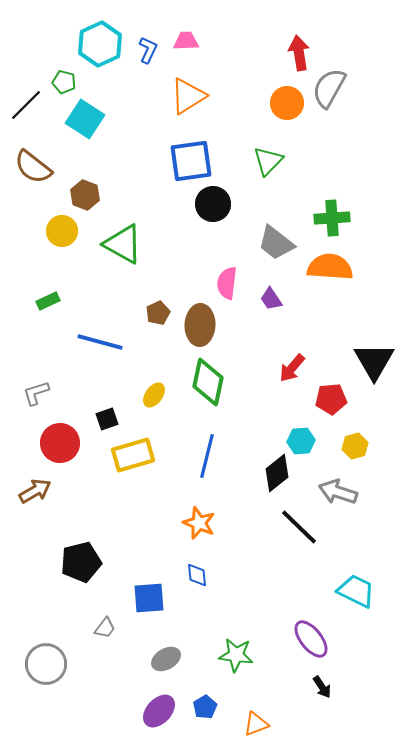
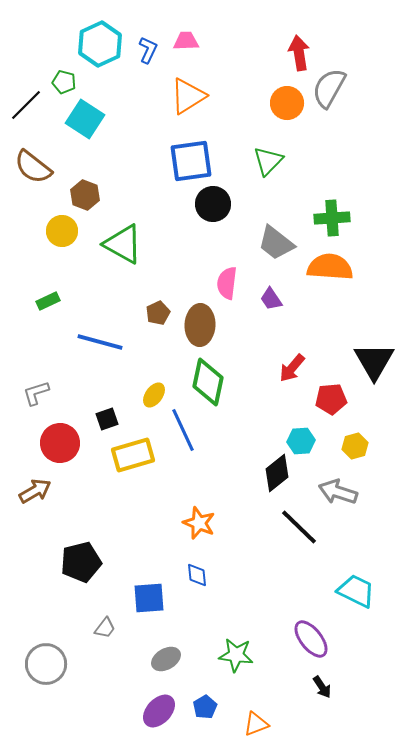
blue line at (207, 456): moved 24 px left, 26 px up; rotated 39 degrees counterclockwise
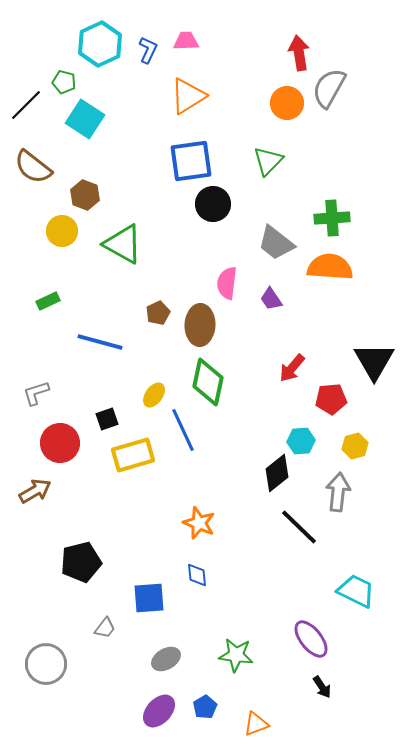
gray arrow at (338, 492): rotated 78 degrees clockwise
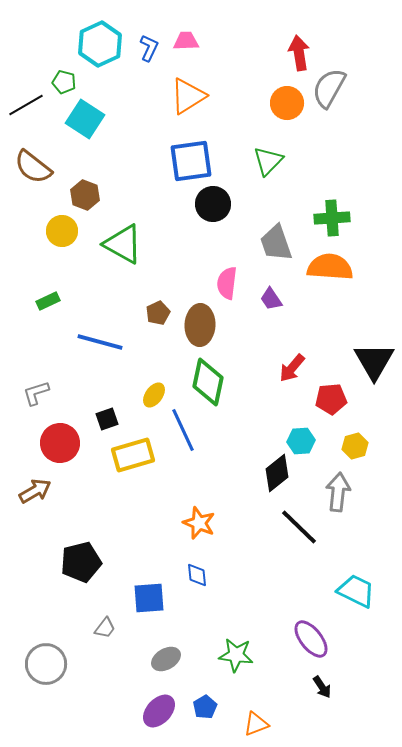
blue L-shape at (148, 50): moved 1 px right, 2 px up
black line at (26, 105): rotated 15 degrees clockwise
gray trapezoid at (276, 243): rotated 33 degrees clockwise
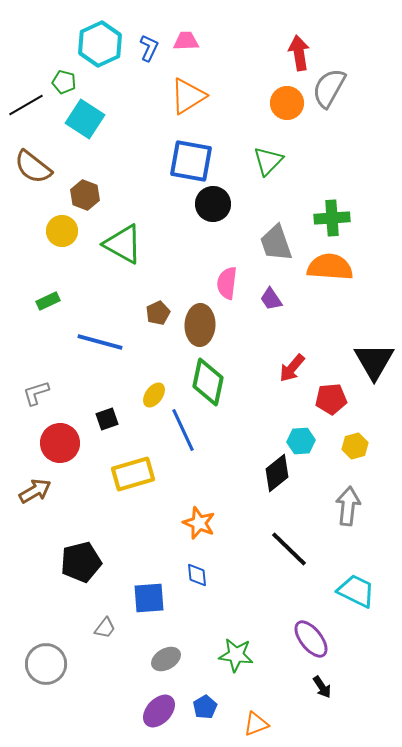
blue square at (191, 161): rotated 18 degrees clockwise
yellow rectangle at (133, 455): moved 19 px down
gray arrow at (338, 492): moved 10 px right, 14 px down
black line at (299, 527): moved 10 px left, 22 px down
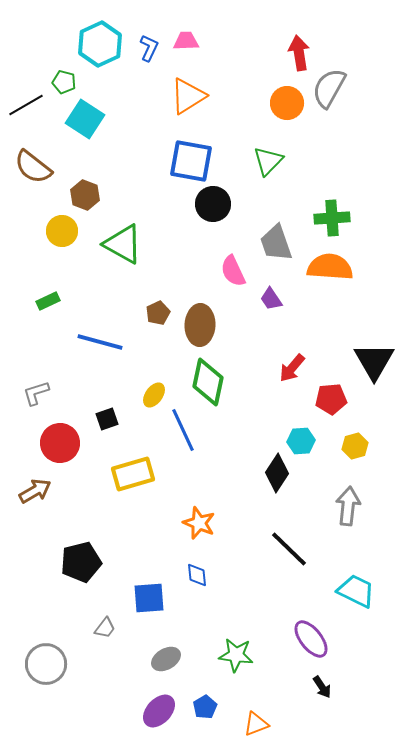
pink semicircle at (227, 283): moved 6 px right, 12 px up; rotated 32 degrees counterclockwise
black diamond at (277, 473): rotated 18 degrees counterclockwise
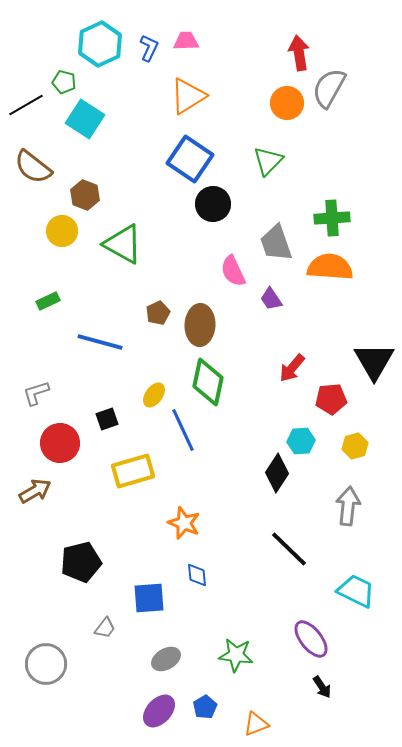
blue square at (191, 161): moved 1 px left, 2 px up; rotated 24 degrees clockwise
yellow rectangle at (133, 474): moved 3 px up
orange star at (199, 523): moved 15 px left
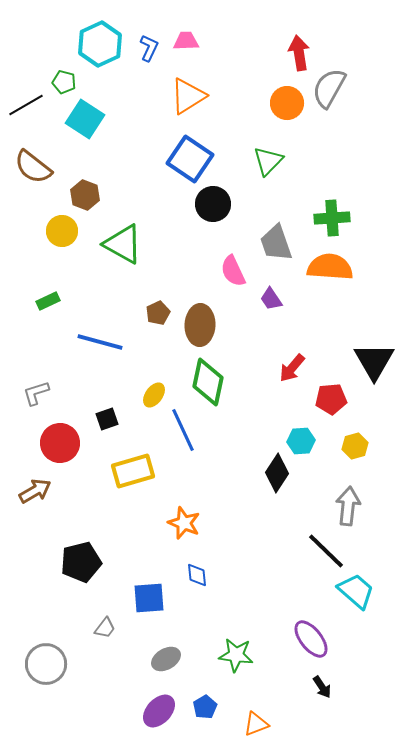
black line at (289, 549): moved 37 px right, 2 px down
cyan trapezoid at (356, 591): rotated 15 degrees clockwise
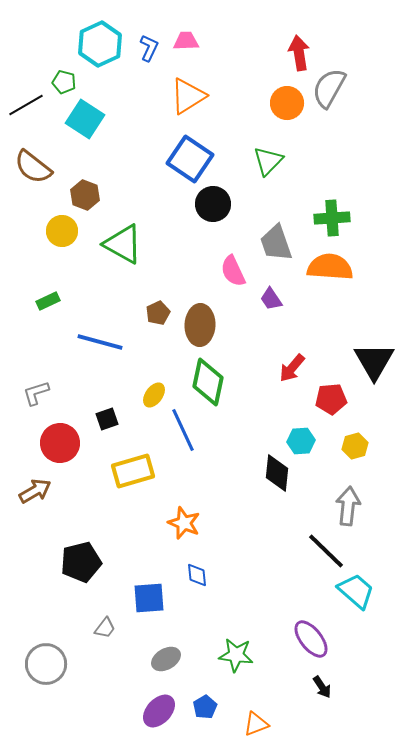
black diamond at (277, 473): rotated 27 degrees counterclockwise
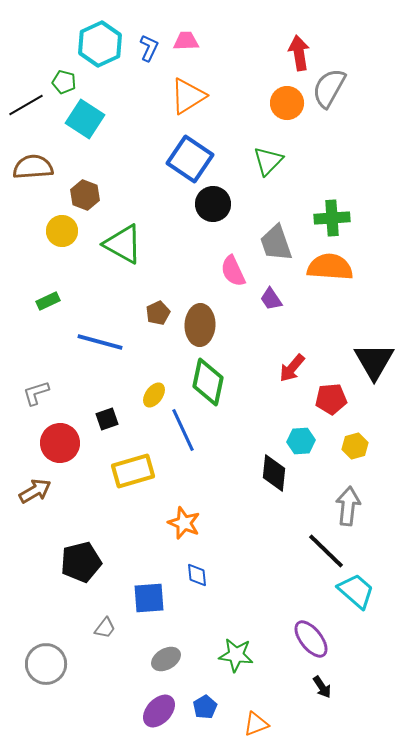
brown semicircle at (33, 167): rotated 138 degrees clockwise
black diamond at (277, 473): moved 3 px left
